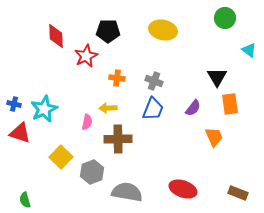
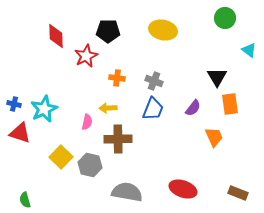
gray hexagon: moved 2 px left, 7 px up; rotated 25 degrees counterclockwise
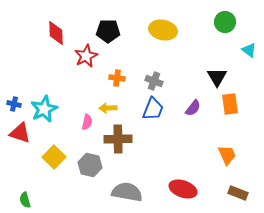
green circle: moved 4 px down
red diamond: moved 3 px up
orange trapezoid: moved 13 px right, 18 px down
yellow square: moved 7 px left
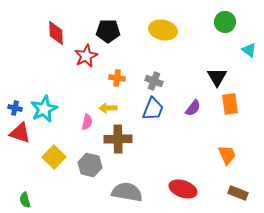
blue cross: moved 1 px right, 4 px down
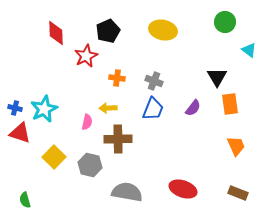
black pentagon: rotated 25 degrees counterclockwise
orange trapezoid: moved 9 px right, 9 px up
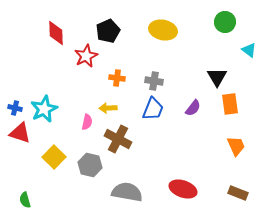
gray cross: rotated 12 degrees counterclockwise
brown cross: rotated 28 degrees clockwise
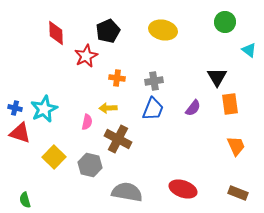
gray cross: rotated 18 degrees counterclockwise
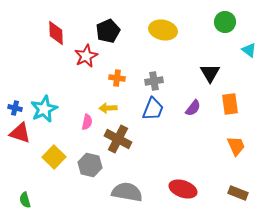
black triangle: moved 7 px left, 4 px up
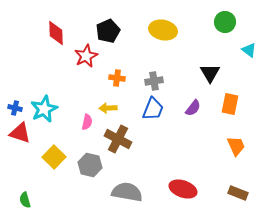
orange rectangle: rotated 20 degrees clockwise
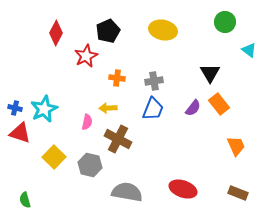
red diamond: rotated 30 degrees clockwise
orange rectangle: moved 11 px left; rotated 50 degrees counterclockwise
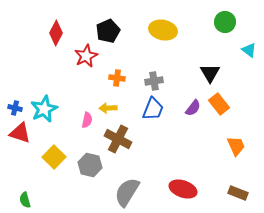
pink semicircle: moved 2 px up
gray semicircle: rotated 68 degrees counterclockwise
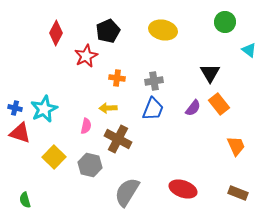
pink semicircle: moved 1 px left, 6 px down
